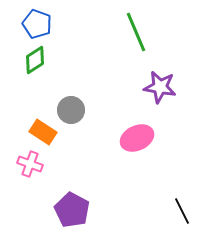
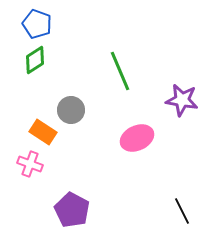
green line: moved 16 px left, 39 px down
purple star: moved 22 px right, 13 px down
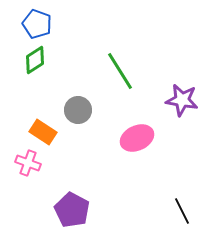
green line: rotated 9 degrees counterclockwise
gray circle: moved 7 px right
pink cross: moved 2 px left, 1 px up
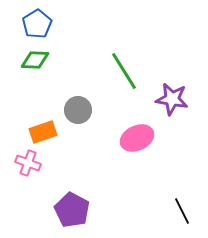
blue pentagon: rotated 20 degrees clockwise
green diamond: rotated 36 degrees clockwise
green line: moved 4 px right
purple star: moved 10 px left, 1 px up
orange rectangle: rotated 52 degrees counterclockwise
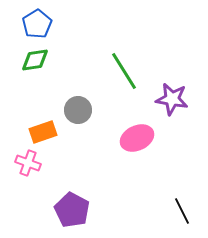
green diamond: rotated 12 degrees counterclockwise
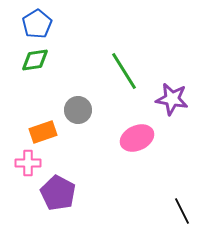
pink cross: rotated 20 degrees counterclockwise
purple pentagon: moved 14 px left, 17 px up
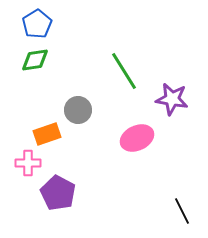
orange rectangle: moved 4 px right, 2 px down
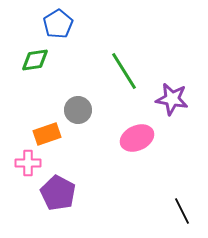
blue pentagon: moved 21 px right
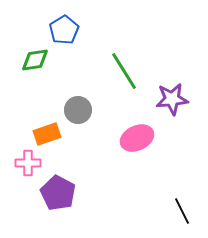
blue pentagon: moved 6 px right, 6 px down
purple star: rotated 16 degrees counterclockwise
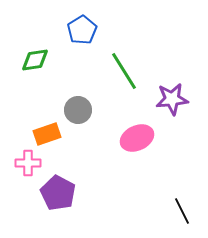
blue pentagon: moved 18 px right
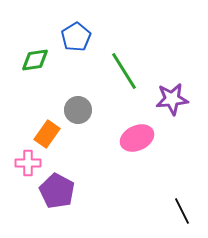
blue pentagon: moved 6 px left, 7 px down
orange rectangle: rotated 36 degrees counterclockwise
purple pentagon: moved 1 px left, 2 px up
